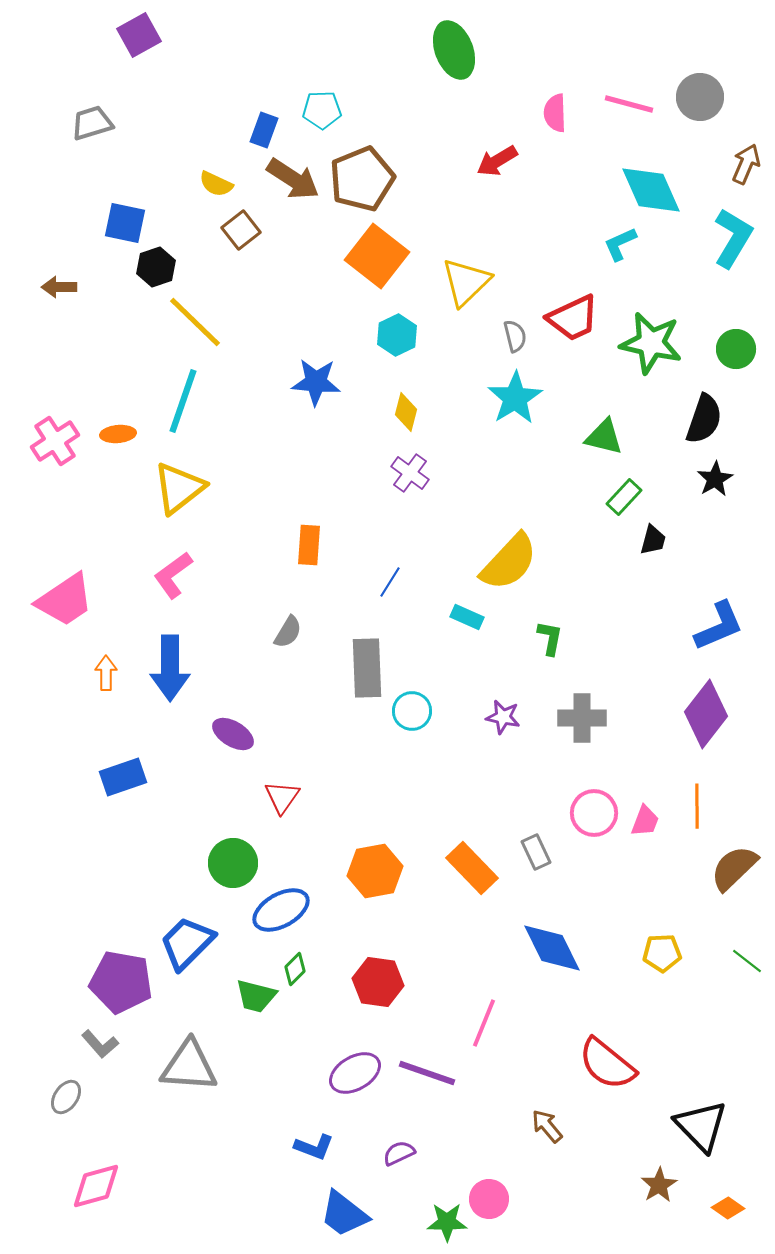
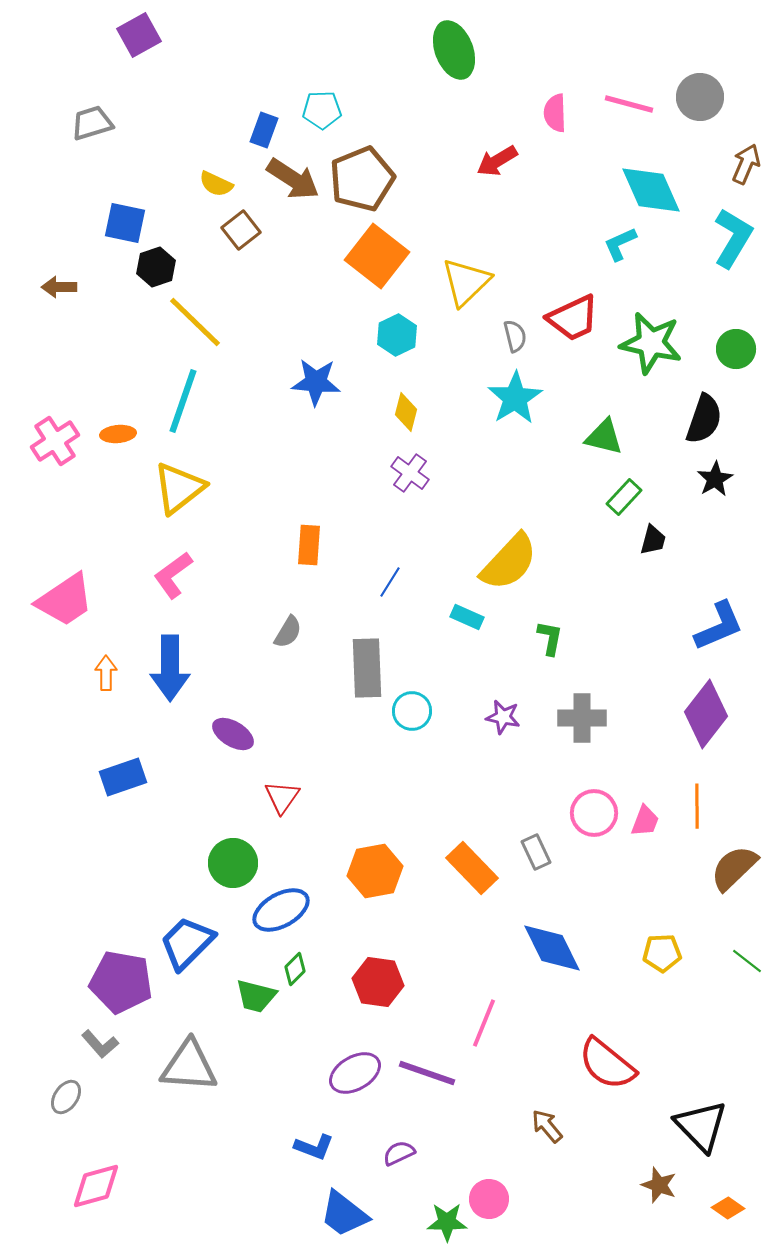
brown star at (659, 1185): rotated 21 degrees counterclockwise
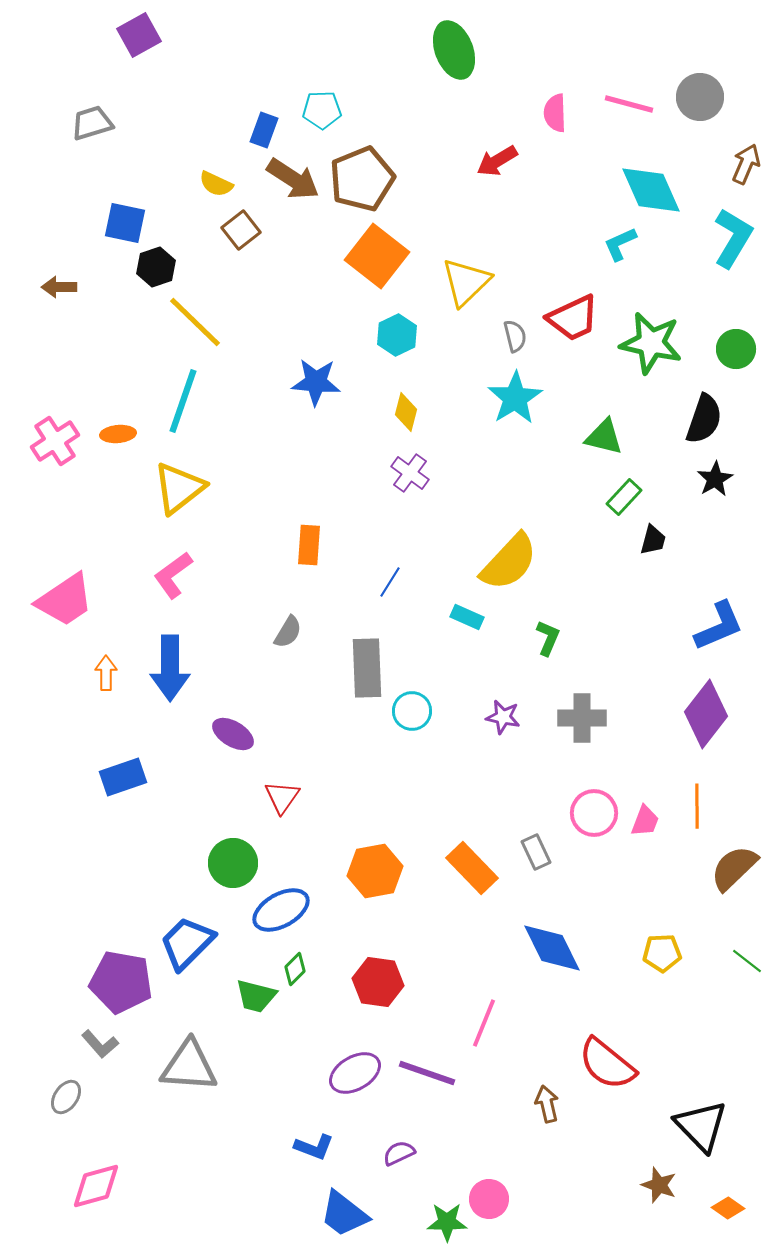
green L-shape at (550, 638): moved 2 px left; rotated 12 degrees clockwise
brown arrow at (547, 1126): moved 22 px up; rotated 27 degrees clockwise
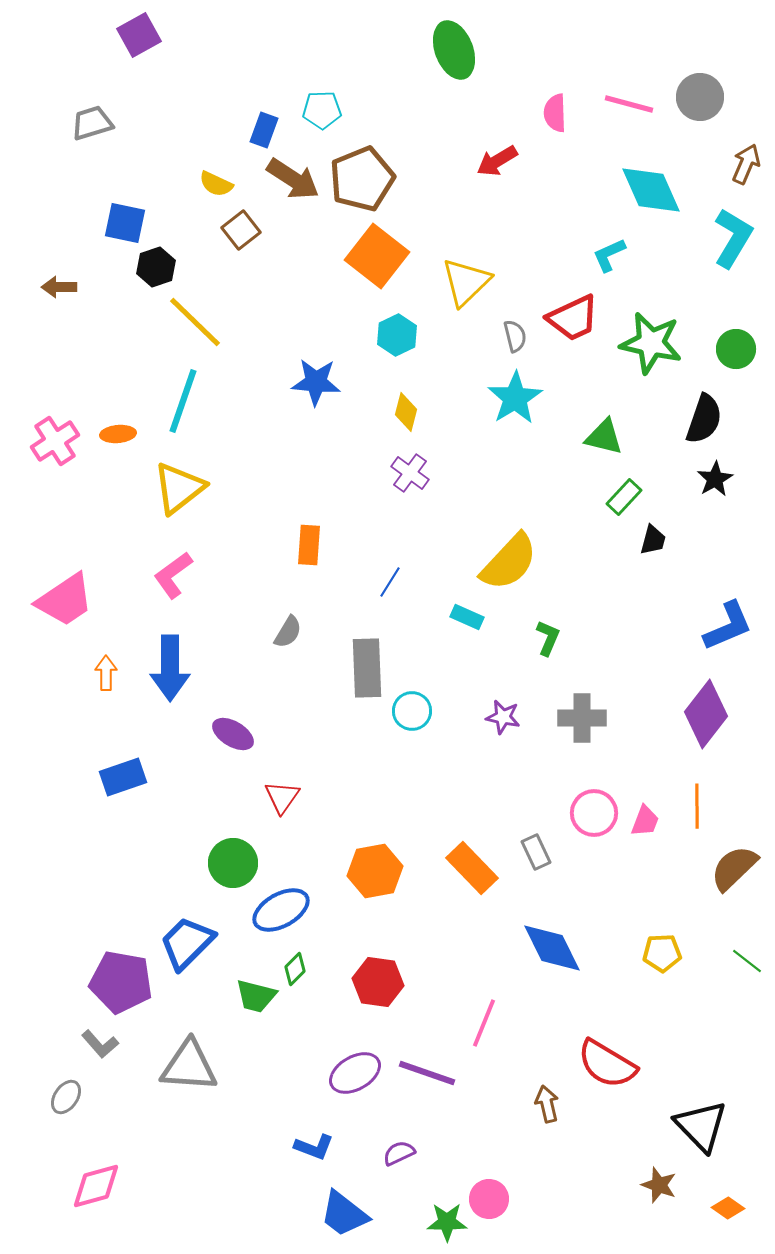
cyan L-shape at (620, 244): moved 11 px left, 11 px down
blue L-shape at (719, 626): moved 9 px right
red semicircle at (607, 1064): rotated 8 degrees counterclockwise
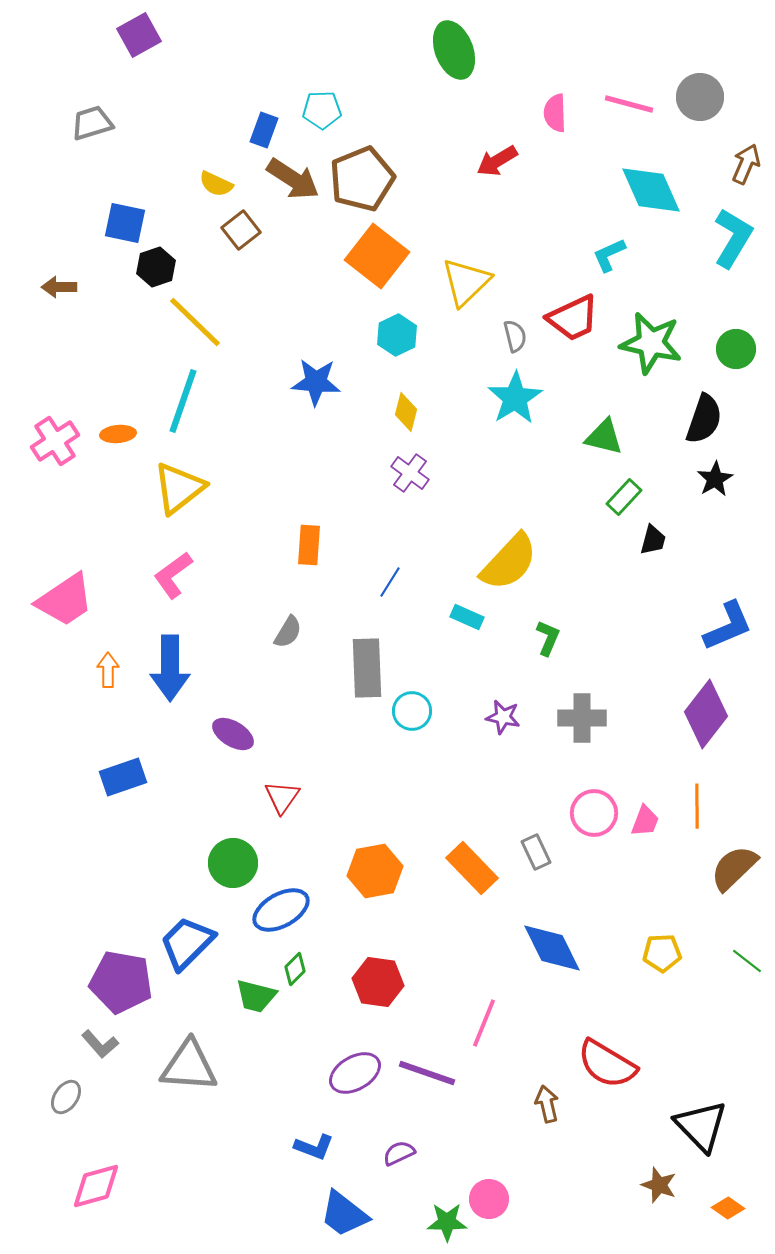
orange arrow at (106, 673): moved 2 px right, 3 px up
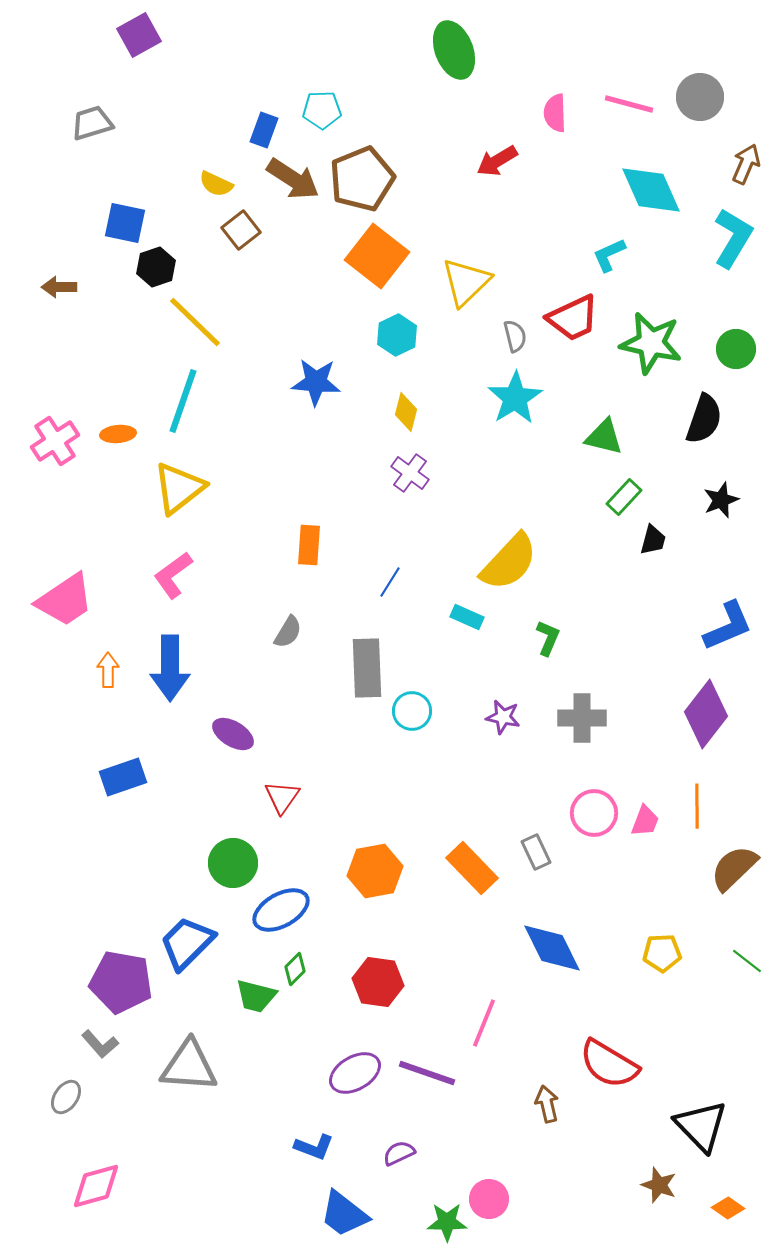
black star at (715, 479): moved 6 px right, 21 px down; rotated 9 degrees clockwise
red semicircle at (607, 1064): moved 2 px right
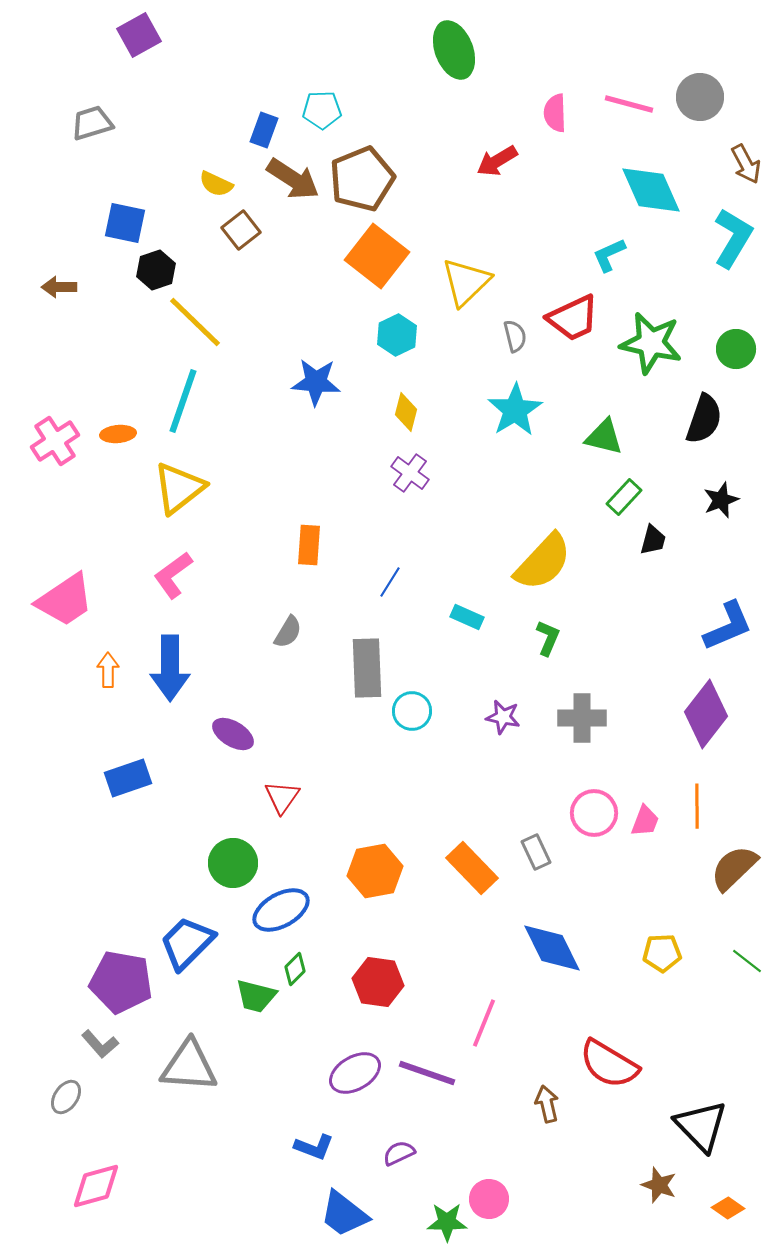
brown arrow at (746, 164): rotated 129 degrees clockwise
black hexagon at (156, 267): moved 3 px down
cyan star at (515, 398): moved 12 px down
yellow semicircle at (509, 562): moved 34 px right
blue rectangle at (123, 777): moved 5 px right, 1 px down
